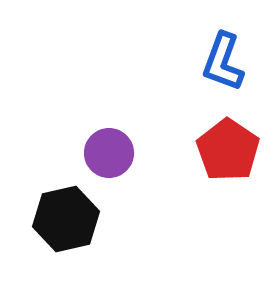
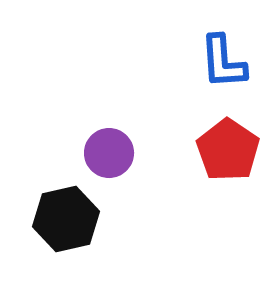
blue L-shape: rotated 24 degrees counterclockwise
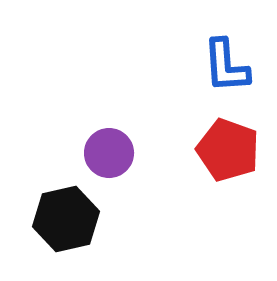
blue L-shape: moved 3 px right, 4 px down
red pentagon: rotated 14 degrees counterclockwise
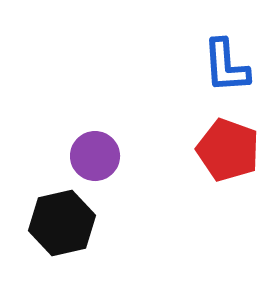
purple circle: moved 14 px left, 3 px down
black hexagon: moved 4 px left, 4 px down
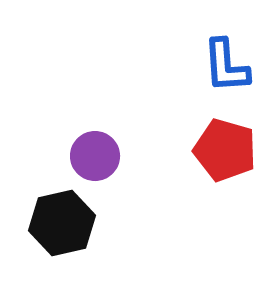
red pentagon: moved 3 px left; rotated 4 degrees counterclockwise
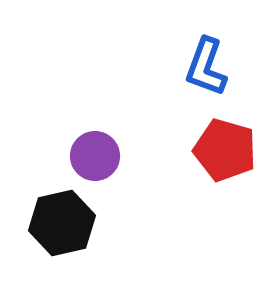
blue L-shape: moved 20 px left, 1 px down; rotated 24 degrees clockwise
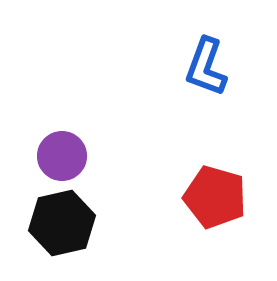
red pentagon: moved 10 px left, 47 px down
purple circle: moved 33 px left
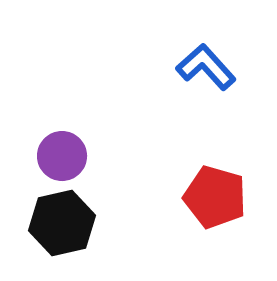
blue L-shape: rotated 118 degrees clockwise
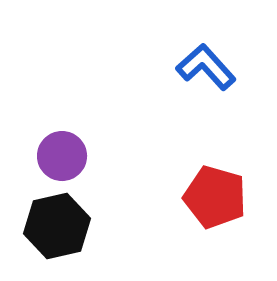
black hexagon: moved 5 px left, 3 px down
